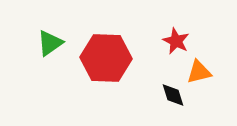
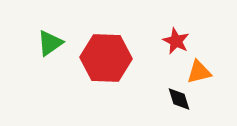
black diamond: moved 6 px right, 4 px down
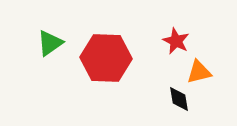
black diamond: rotated 8 degrees clockwise
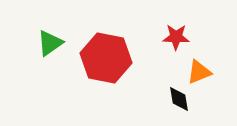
red star: moved 4 px up; rotated 24 degrees counterclockwise
red hexagon: rotated 9 degrees clockwise
orange triangle: rotated 8 degrees counterclockwise
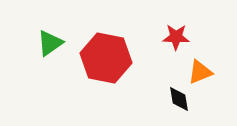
orange triangle: moved 1 px right
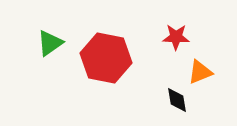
black diamond: moved 2 px left, 1 px down
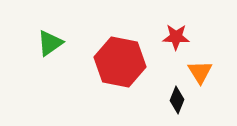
red hexagon: moved 14 px right, 4 px down
orange triangle: rotated 40 degrees counterclockwise
black diamond: rotated 32 degrees clockwise
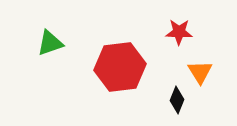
red star: moved 3 px right, 5 px up
green triangle: rotated 16 degrees clockwise
red hexagon: moved 5 px down; rotated 18 degrees counterclockwise
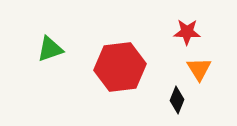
red star: moved 8 px right
green triangle: moved 6 px down
orange triangle: moved 1 px left, 3 px up
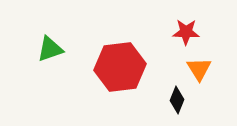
red star: moved 1 px left
